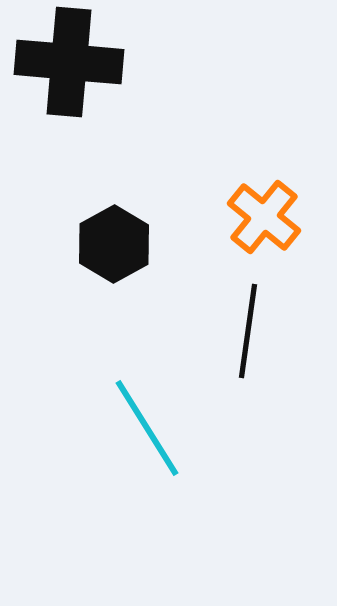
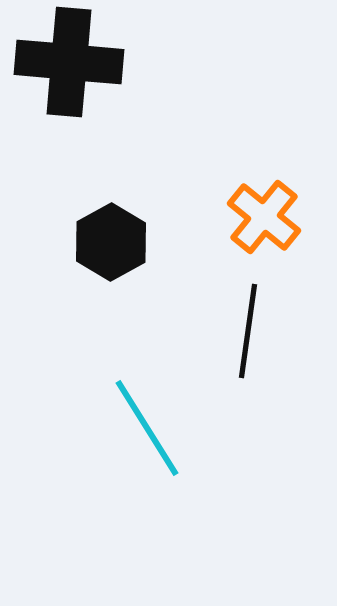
black hexagon: moved 3 px left, 2 px up
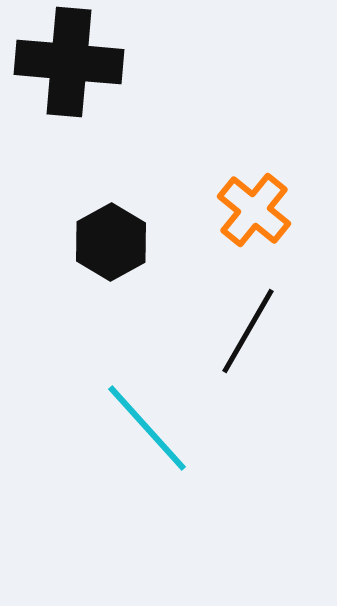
orange cross: moved 10 px left, 7 px up
black line: rotated 22 degrees clockwise
cyan line: rotated 10 degrees counterclockwise
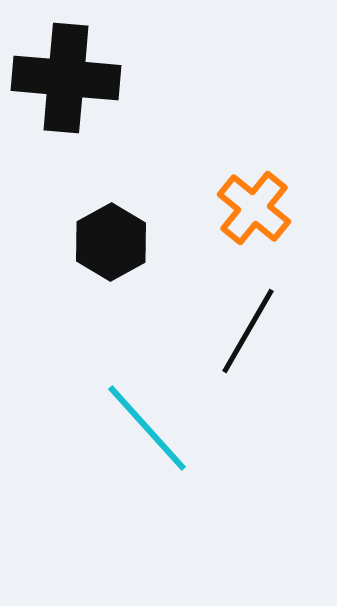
black cross: moved 3 px left, 16 px down
orange cross: moved 2 px up
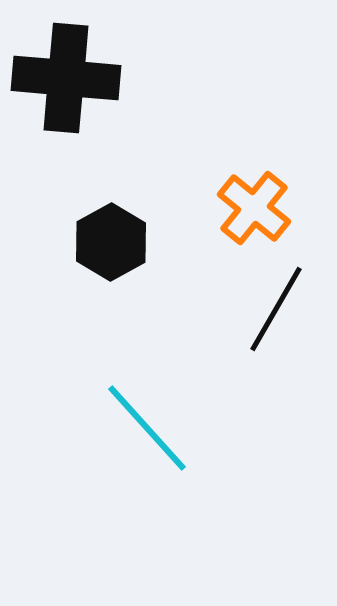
black line: moved 28 px right, 22 px up
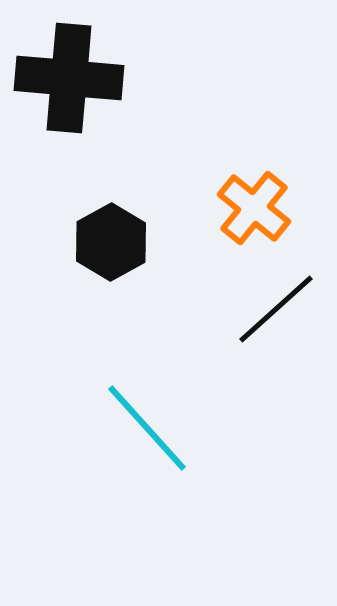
black cross: moved 3 px right
black line: rotated 18 degrees clockwise
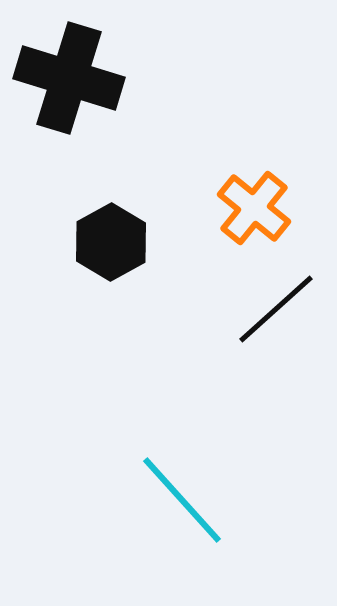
black cross: rotated 12 degrees clockwise
cyan line: moved 35 px right, 72 px down
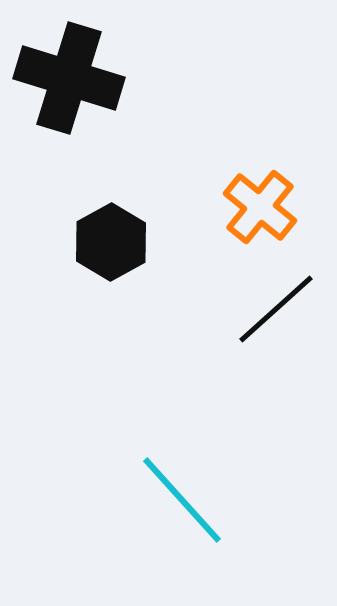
orange cross: moved 6 px right, 1 px up
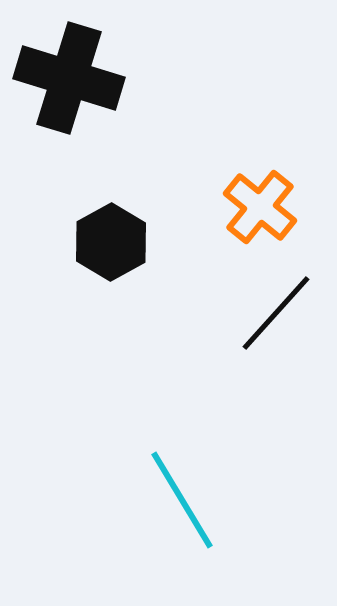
black line: moved 4 px down; rotated 6 degrees counterclockwise
cyan line: rotated 11 degrees clockwise
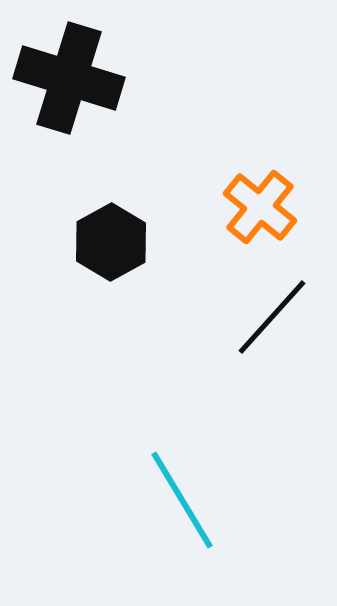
black line: moved 4 px left, 4 px down
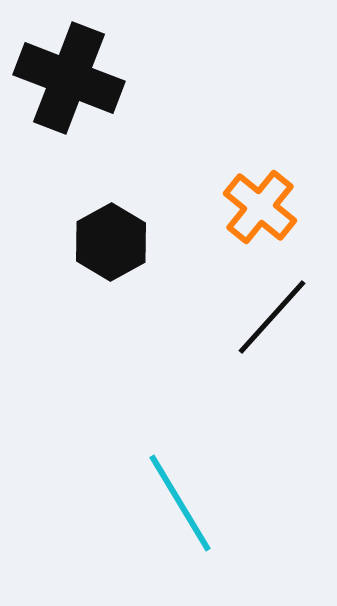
black cross: rotated 4 degrees clockwise
cyan line: moved 2 px left, 3 px down
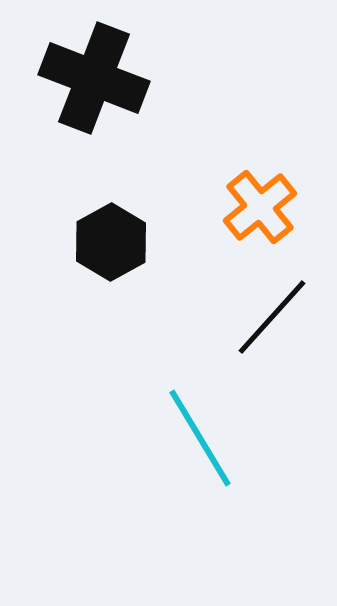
black cross: moved 25 px right
orange cross: rotated 12 degrees clockwise
cyan line: moved 20 px right, 65 px up
